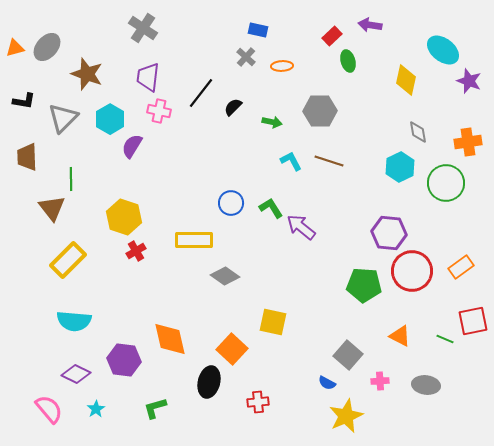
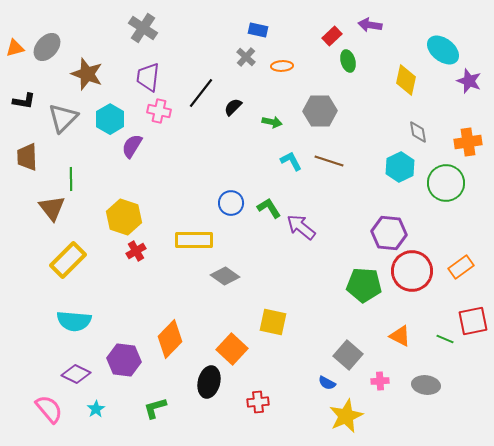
green L-shape at (271, 208): moved 2 px left
orange diamond at (170, 339): rotated 57 degrees clockwise
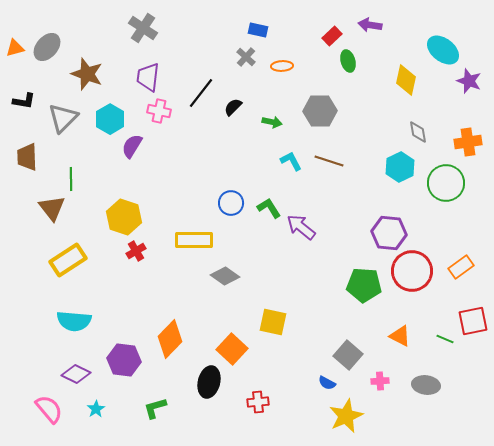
yellow rectangle at (68, 260): rotated 12 degrees clockwise
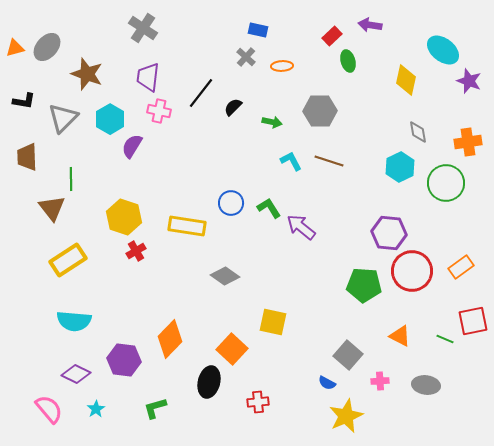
yellow rectangle at (194, 240): moved 7 px left, 14 px up; rotated 9 degrees clockwise
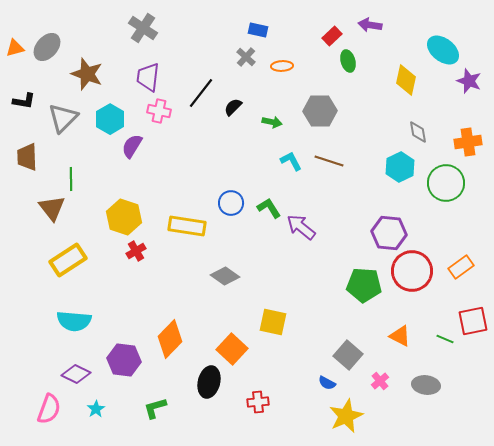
pink cross at (380, 381): rotated 36 degrees counterclockwise
pink semicircle at (49, 409): rotated 60 degrees clockwise
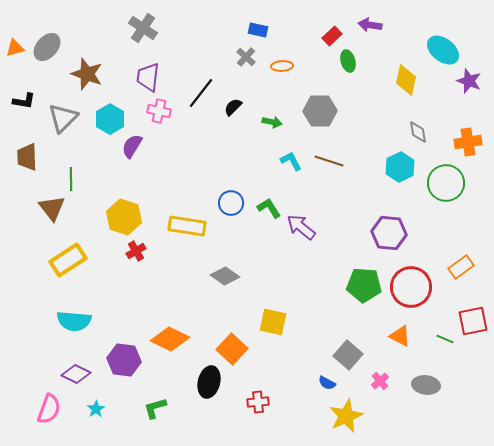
red circle at (412, 271): moved 1 px left, 16 px down
orange diamond at (170, 339): rotated 72 degrees clockwise
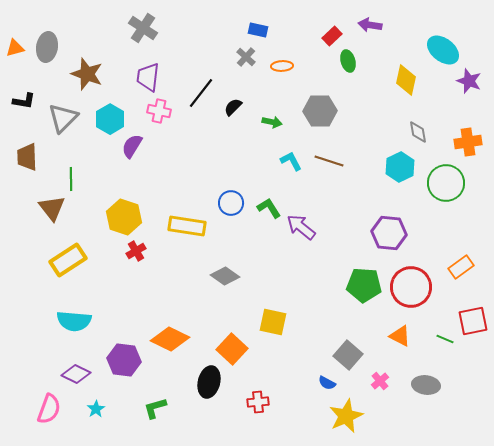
gray ellipse at (47, 47): rotated 32 degrees counterclockwise
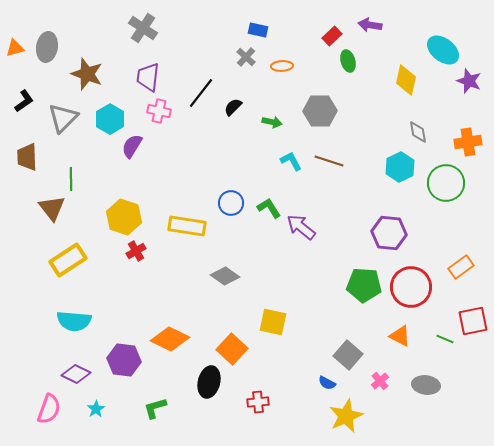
black L-shape at (24, 101): rotated 45 degrees counterclockwise
